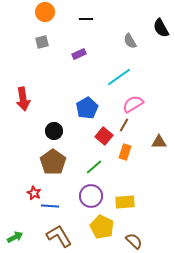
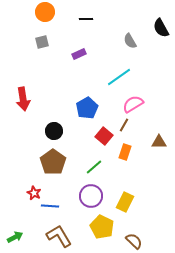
yellow rectangle: rotated 60 degrees counterclockwise
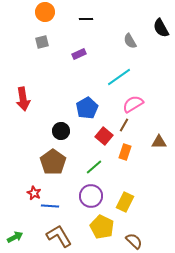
black circle: moved 7 px right
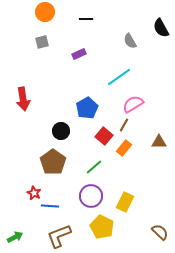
orange rectangle: moved 1 px left, 4 px up; rotated 21 degrees clockwise
brown L-shape: rotated 80 degrees counterclockwise
brown semicircle: moved 26 px right, 9 px up
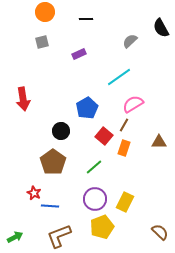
gray semicircle: rotated 77 degrees clockwise
orange rectangle: rotated 21 degrees counterclockwise
purple circle: moved 4 px right, 3 px down
yellow pentagon: rotated 25 degrees clockwise
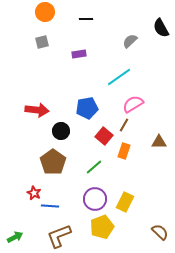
purple rectangle: rotated 16 degrees clockwise
red arrow: moved 14 px right, 11 px down; rotated 75 degrees counterclockwise
blue pentagon: rotated 20 degrees clockwise
orange rectangle: moved 3 px down
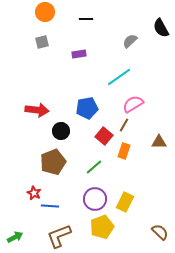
brown pentagon: rotated 15 degrees clockwise
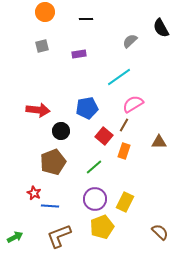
gray square: moved 4 px down
red arrow: moved 1 px right
